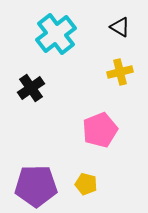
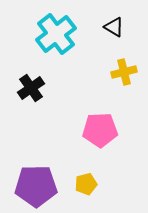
black triangle: moved 6 px left
yellow cross: moved 4 px right
pink pentagon: rotated 20 degrees clockwise
yellow pentagon: rotated 30 degrees counterclockwise
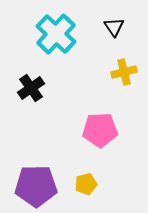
black triangle: rotated 25 degrees clockwise
cyan cross: rotated 9 degrees counterclockwise
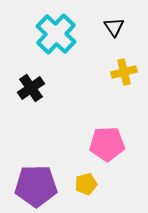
pink pentagon: moved 7 px right, 14 px down
